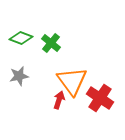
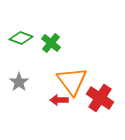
gray star: moved 6 px down; rotated 24 degrees counterclockwise
red arrow: rotated 108 degrees counterclockwise
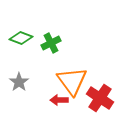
green cross: rotated 24 degrees clockwise
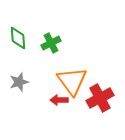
green diamond: moved 3 px left; rotated 65 degrees clockwise
gray star: rotated 18 degrees clockwise
red cross: rotated 28 degrees clockwise
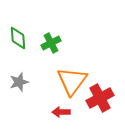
orange triangle: rotated 12 degrees clockwise
red arrow: moved 2 px right, 12 px down
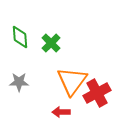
green diamond: moved 2 px right, 1 px up
green cross: rotated 18 degrees counterclockwise
gray star: rotated 18 degrees clockwise
red cross: moved 3 px left, 5 px up
